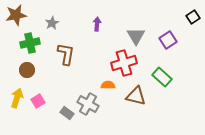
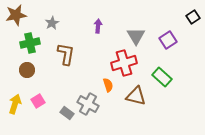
purple arrow: moved 1 px right, 2 px down
orange semicircle: rotated 72 degrees clockwise
yellow arrow: moved 2 px left, 6 px down
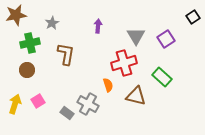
purple square: moved 2 px left, 1 px up
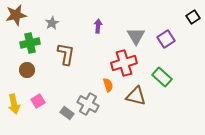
yellow arrow: moved 1 px left; rotated 150 degrees clockwise
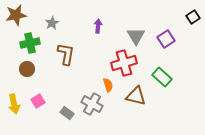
brown circle: moved 1 px up
gray cross: moved 4 px right
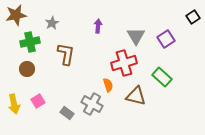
green cross: moved 1 px up
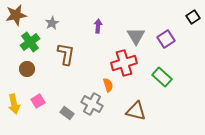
green cross: rotated 24 degrees counterclockwise
brown triangle: moved 15 px down
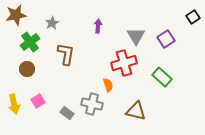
gray cross: rotated 15 degrees counterclockwise
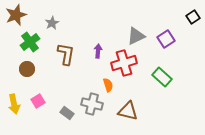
brown star: rotated 10 degrees counterclockwise
purple arrow: moved 25 px down
gray triangle: rotated 36 degrees clockwise
brown triangle: moved 8 px left
